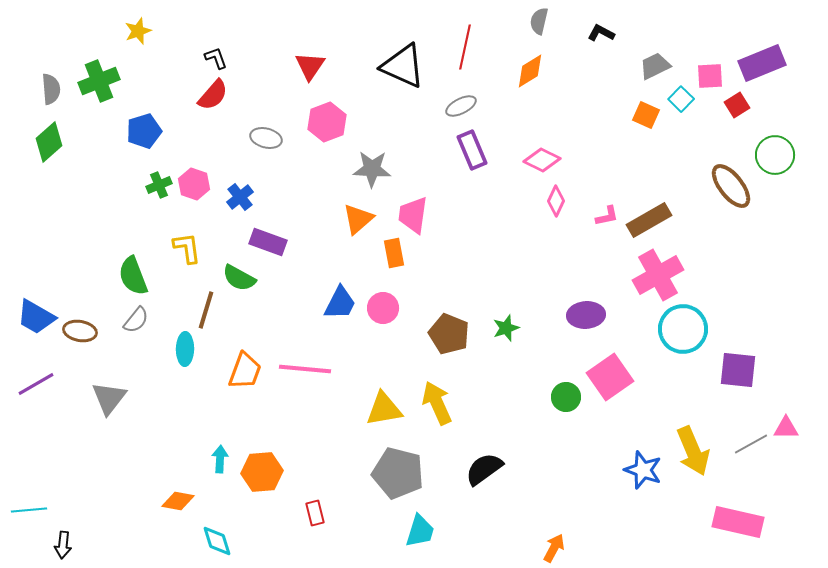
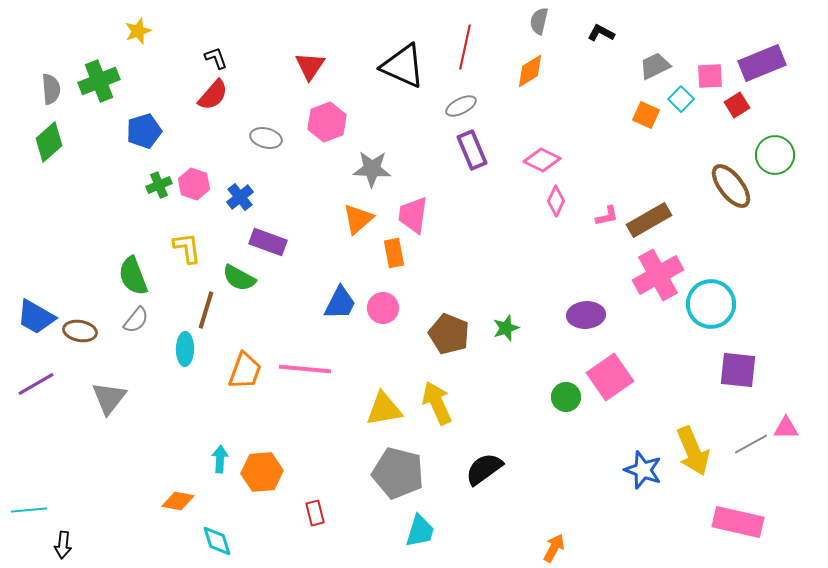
cyan circle at (683, 329): moved 28 px right, 25 px up
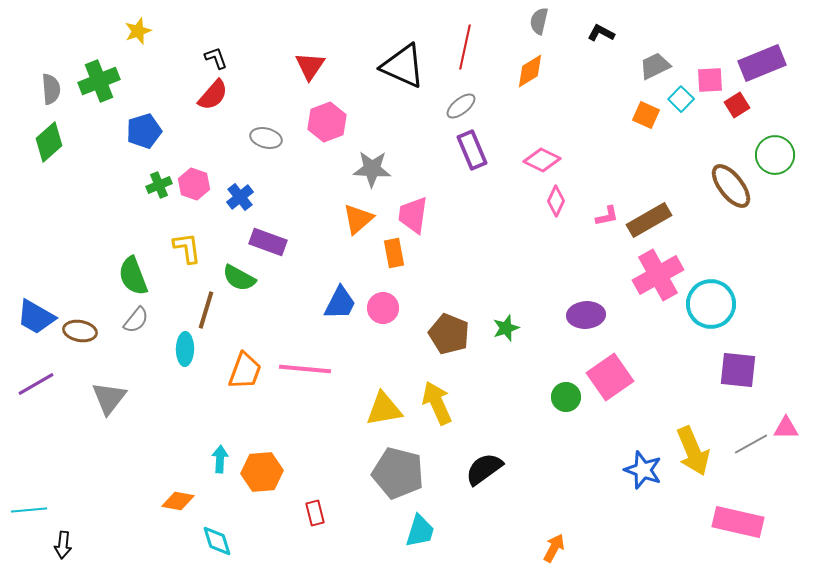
pink square at (710, 76): moved 4 px down
gray ellipse at (461, 106): rotated 12 degrees counterclockwise
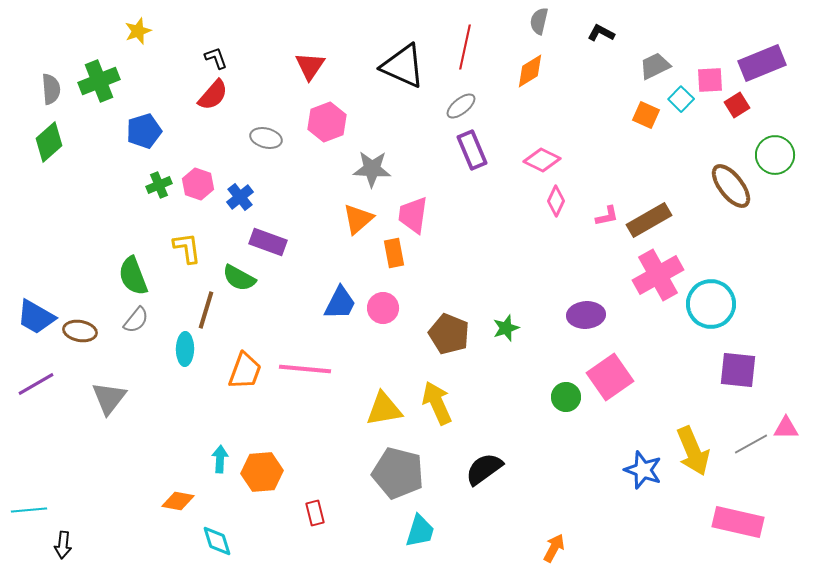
pink hexagon at (194, 184): moved 4 px right
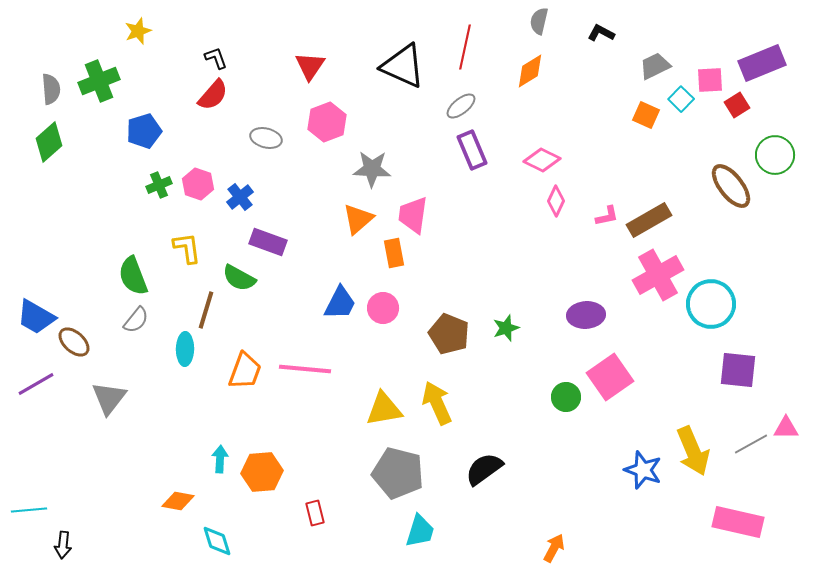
brown ellipse at (80, 331): moved 6 px left, 11 px down; rotated 32 degrees clockwise
